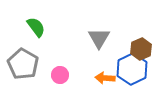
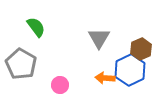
gray pentagon: moved 2 px left
blue hexagon: moved 2 px left, 1 px down
pink circle: moved 10 px down
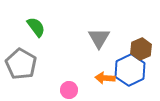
pink circle: moved 9 px right, 5 px down
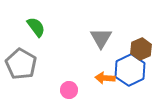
gray triangle: moved 2 px right
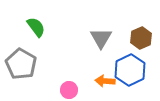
brown hexagon: moved 11 px up
orange arrow: moved 3 px down
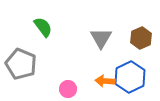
green semicircle: moved 7 px right
gray pentagon: rotated 8 degrees counterclockwise
blue hexagon: moved 7 px down
pink circle: moved 1 px left, 1 px up
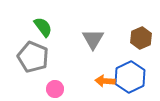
gray triangle: moved 8 px left, 1 px down
gray pentagon: moved 12 px right, 7 px up
pink circle: moved 13 px left
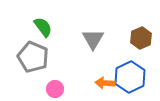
orange arrow: moved 2 px down
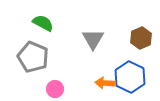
green semicircle: moved 4 px up; rotated 25 degrees counterclockwise
blue hexagon: rotated 8 degrees counterclockwise
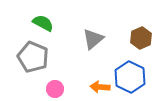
gray triangle: rotated 20 degrees clockwise
orange arrow: moved 5 px left, 4 px down
